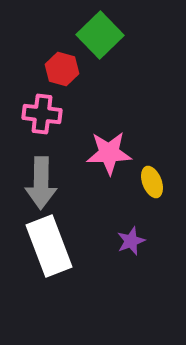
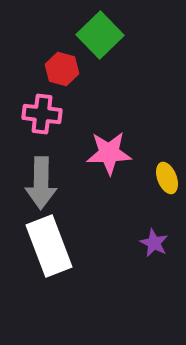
yellow ellipse: moved 15 px right, 4 px up
purple star: moved 23 px right, 2 px down; rotated 24 degrees counterclockwise
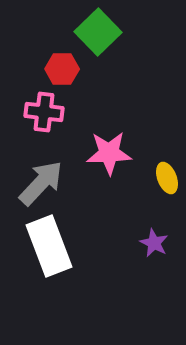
green square: moved 2 px left, 3 px up
red hexagon: rotated 16 degrees counterclockwise
pink cross: moved 2 px right, 2 px up
gray arrow: rotated 138 degrees counterclockwise
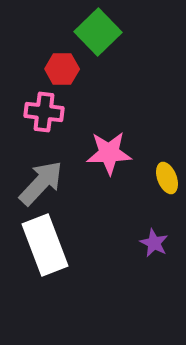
white rectangle: moved 4 px left, 1 px up
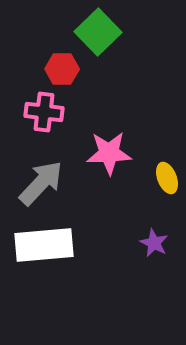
white rectangle: moved 1 px left; rotated 74 degrees counterclockwise
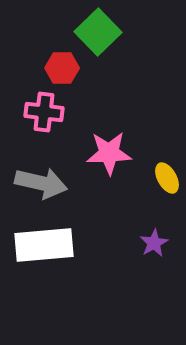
red hexagon: moved 1 px up
yellow ellipse: rotated 8 degrees counterclockwise
gray arrow: rotated 60 degrees clockwise
purple star: rotated 16 degrees clockwise
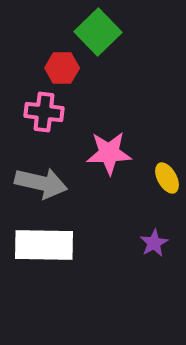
white rectangle: rotated 6 degrees clockwise
